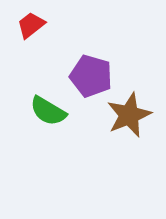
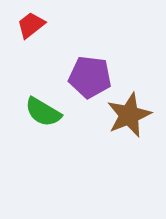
purple pentagon: moved 1 px left, 1 px down; rotated 9 degrees counterclockwise
green semicircle: moved 5 px left, 1 px down
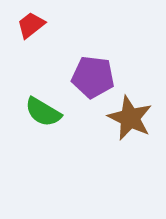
purple pentagon: moved 3 px right
brown star: moved 1 px right, 3 px down; rotated 24 degrees counterclockwise
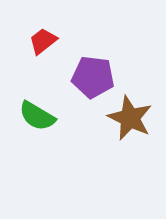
red trapezoid: moved 12 px right, 16 px down
green semicircle: moved 6 px left, 4 px down
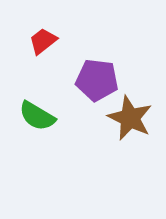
purple pentagon: moved 4 px right, 3 px down
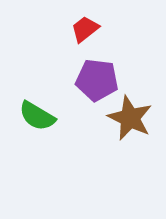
red trapezoid: moved 42 px right, 12 px up
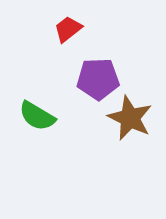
red trapezoid: moved 17 px left
purple pentagon: moved 1 px right, 1 px up; rotated 9 degrees counterclockwise
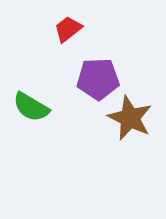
green semicircle: moved 6 px left, 9 px up
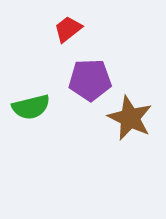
purple pentagon: moved 8 px left, 1 px down
green semicircle: rotated 45 degrees counterclockwise
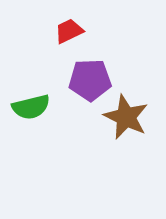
red trapezoid: moved 1 px right, 2 px down; rotated 12 degrees clockwise
brown star: moved 4 px left, 1 px up
